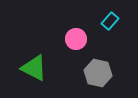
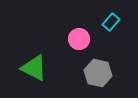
cyan rectangle: moved 1 px right, 1 px down
pink circle: moved 3 px right
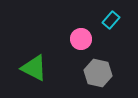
cyan rectangle: moved 2 px up
pink circle: moved 2 px right
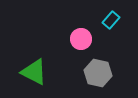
green triangle: moved 4 px down
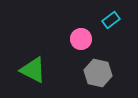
cyan rectangle: rotated 12 degrees clockwise
green triangle: moved 1 px left, 2 px up
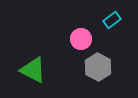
cyan rectangle: moved 1 px right
gray hexagon: moved 6 px up; rotated 16 degrees clockwise
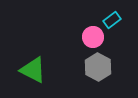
pink circle: moved 12 px right, 2 px up
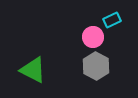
cyan rectangle: rotated 12 degrees clockwise
gray hexagon: moved 2 px left, 1 px up
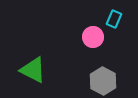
cyan rectangle: moved 2 px right, 1 px up; rotated 42 degrees counterclockwise
gray hexagon: moved 7 px right, 15 px down
